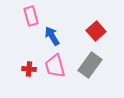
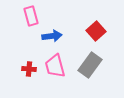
blue arrow: rotated 114 degrees clockwise
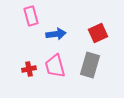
red square: moved 2 px right, 2 px down; rotated 18 degrees clockwise
blue arrow: moved 4 px right, 2 px up
gray rectangle: rotated 20 degrees counterclockwise
red cross: rotated 16 degrees counterclockwise
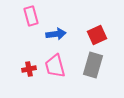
red square: moved 1 px left, 2 px down
gray rectangle: moved 3 px right
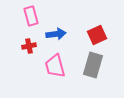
red cross: moved 23 px up
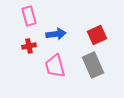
pink rectangle: moved 2 px left
gray rectangle: rotated 40 degrees counterclockwise
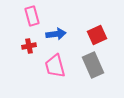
pink rectangle: moved 3 px right
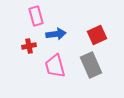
pink rectangle: moved 4 px right
gray rectangle: moved 2 px left
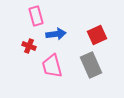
red cross: rotated 32 degrees clockwise
pink trapezoid: moved 3 px left
